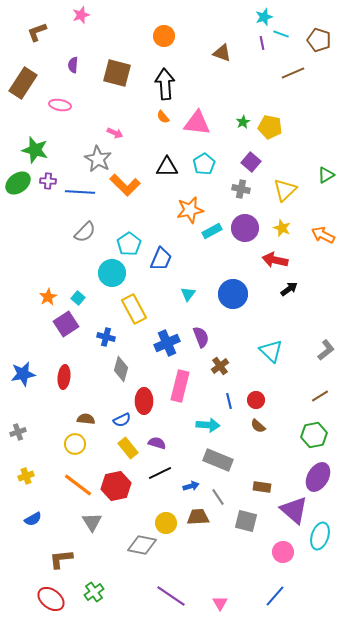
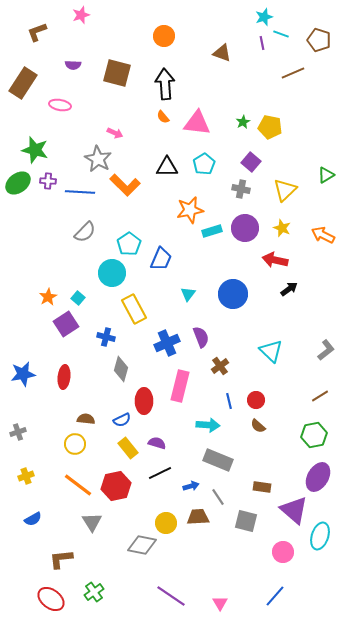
purple semicircle at (73, 65): rotated 91 degrees counterclockwise
cyan rectangle at (212, 231): rotated 12 degrees clockwise
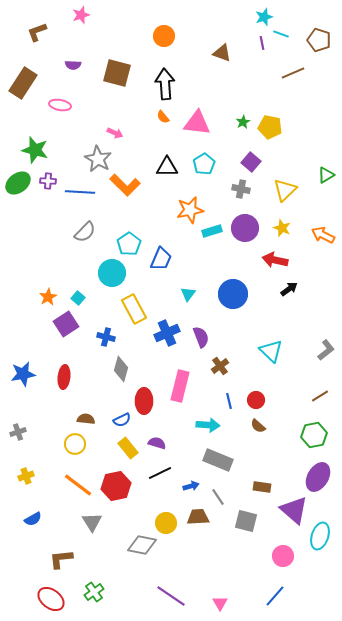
blue cross at (167, 343): moved 10 px up
pink circle at (283, 552): moved 4 px down
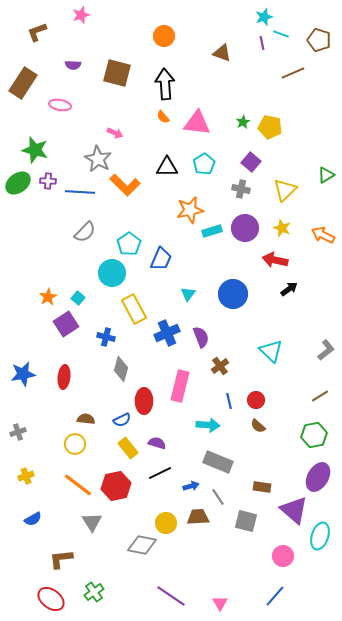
gray rectangle at (218, 460): moved 2 px down
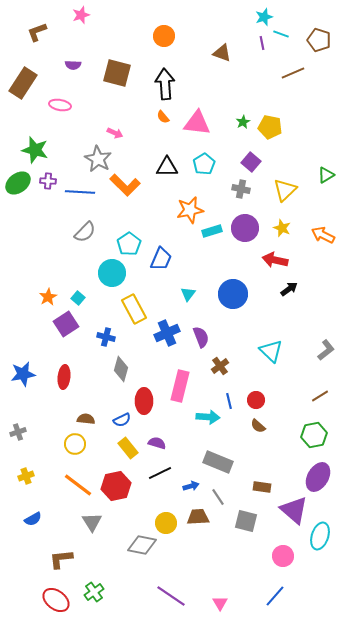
cyan arrow at (208, 425): moved 8 px up
red ellipse at (51, 599): moved 5 px right, 1 px down
